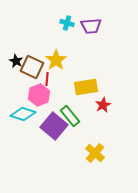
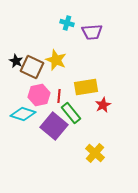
purple trapezoid: moved 1 px right, 6 px down
yellow star: rotated 15 degrees counterclockwise
red line: moved 12 px right, 17 px down
pink hexagon: rotated 10 degrees clockwise
green rectangle: moved 1 px right, 3 px up
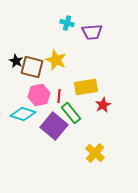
brown square: rotated 10 degrees counterclockwise
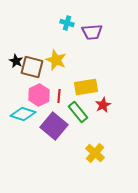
pink hexagon: rotated 15 degrees counterclockwise
green rectangle: moved 7 px right, 1 px up
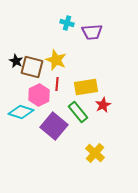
red line: moved 2 px left, 12 px up
cyan diamond: moved 2 px left, 2 px up
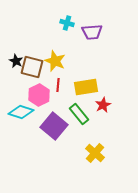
yellow star: moved 1 px left, 1 px down
red line: moved 1 px right, 1 px down
green rectangle: moved 1 px right, 2 px down
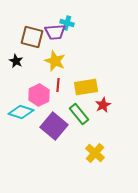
purple trapezoid: moved 37 px left
brown square: moved 30 px up
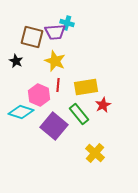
pink hexagon: rotated 10 degrees counterclockwise
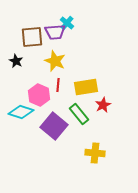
cyan cross: rotated 24 degrees clockwise
brown square: rotated 20 degrees counterclockwise
yellow cross: rotated 36 degrees counterclockwise
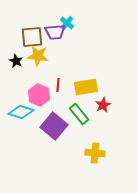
yellow star: moved 17 px left, 5 px up; rotated 15 degrees counterclockwise
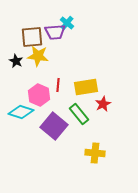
red star: moved 1 px up
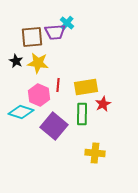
yellow star: moved 7 px down
green rectangle: moved 3 px right; rotated 40 degrees clockwise
